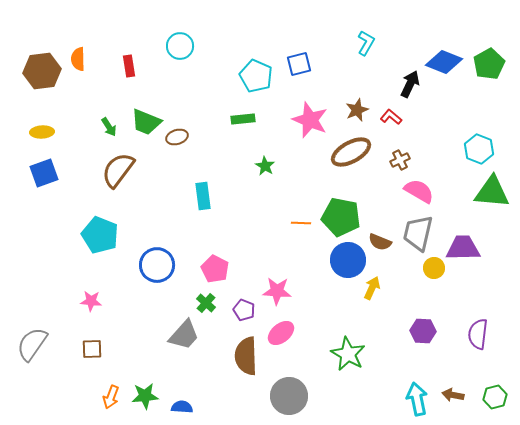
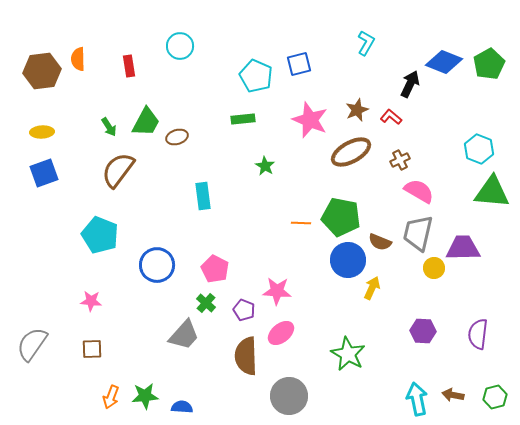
green trapezoid at (146, 122): rotated 84 degrees counterclockwise
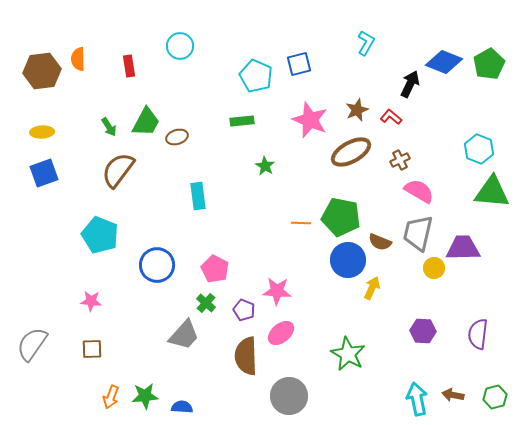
green rectangle at (243, 119): moved 1 px left, 2 px down
cyan rectangle at (203, 196): moved 5 px left
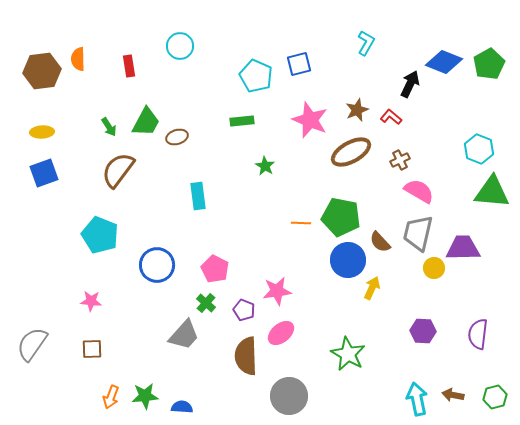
brown semicircle at (380, 242): rotated 25 degrees clockwise
pink star at (277, 291): rotated 12 degrees counterclockwise
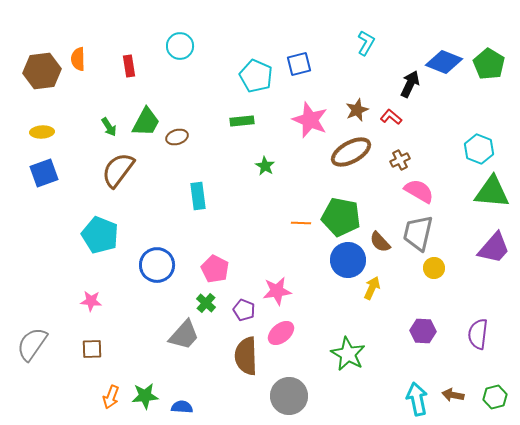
green pentagon at (489, 64): rotated 12 degrees counterclockwise
purple trapezoid at (463, 248): moved 31 px right; rotated 132 degrees clockwise
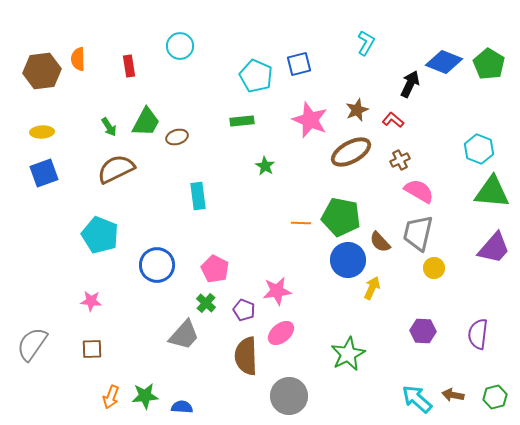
red L-shape at (391, 117): moved 2 px right, 3 px down
brown semicircle at (118, 170): moved 2 px left, 1 px up; rotated 27 degrees clockwise
green star at (348, 354): rotated 16 degrees clockwise
cyan arrow at (417, 399): rotated 36 degrees counterclockwise
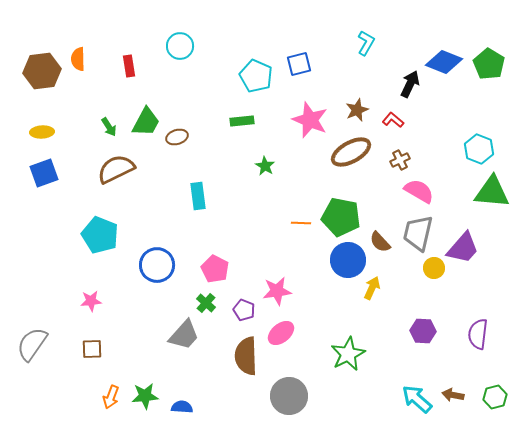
purple trapezoid at (494, 248): moved 31 px left
pink star at (91, 301): rotated 10 degrees counterclockwise
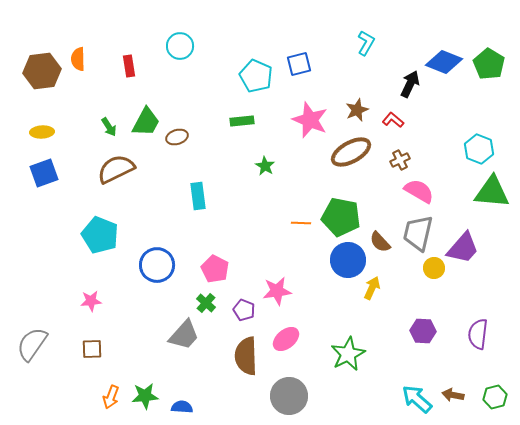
pink ellipse at (281, 333): moved 5 px right, 6 px down
